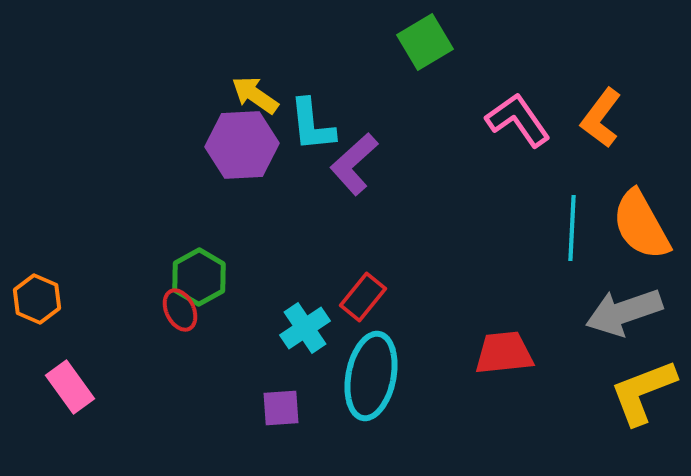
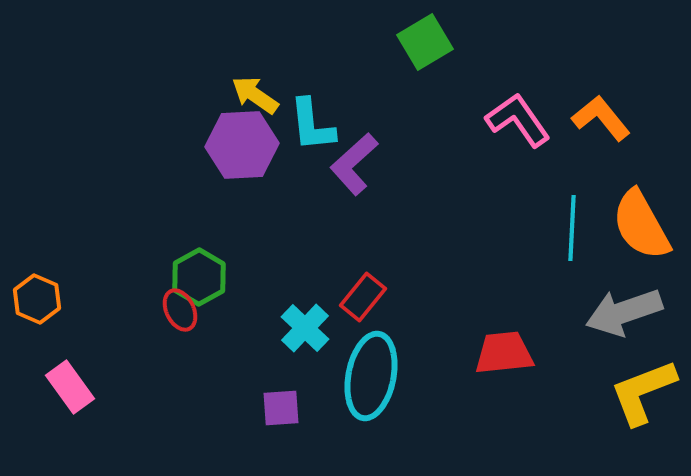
orange L-shape: rotated 104 degrees clockwise
cyan cross: rotated 12 degrees counterclockwise
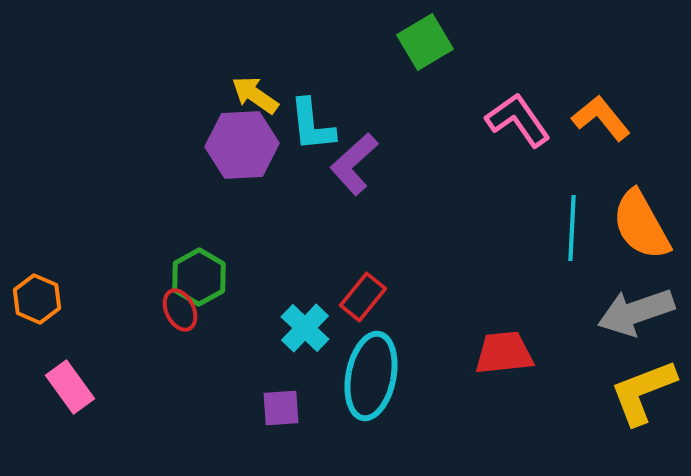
gray arrow: moved 12 px right
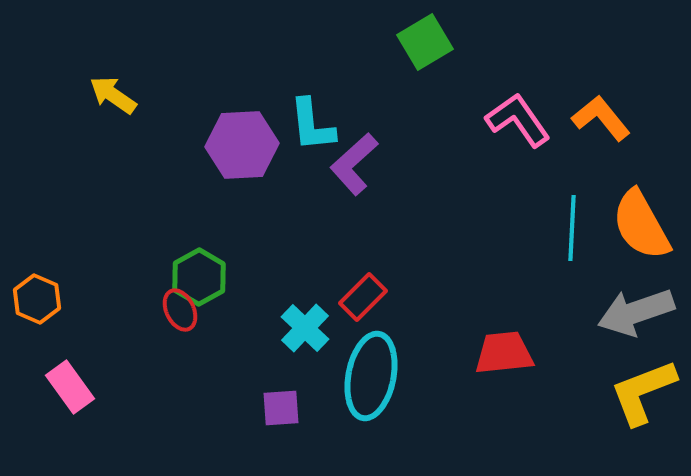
yellow arrow: moved 142 px left
red rectangle: rotated 6 degrees clockwise
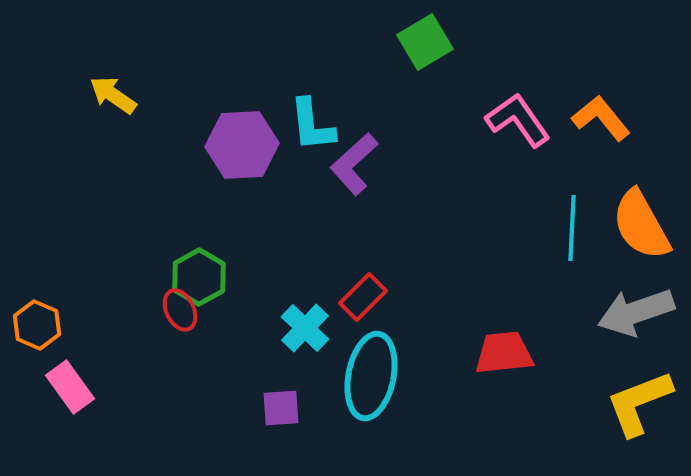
orange hexagon: moved 26 px down
yellow L-shape: moved 4 px left, 11 px down
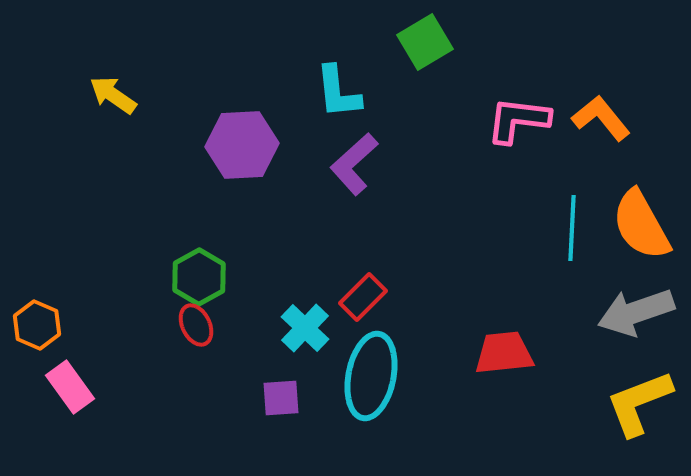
pink L-shape: rotated 48 degrees counterclockwise
cyan L-shape: moved 26 px right, 33 px up
red ellipse: moved 16 px right, 15 px down
purple square: moved 10 px up
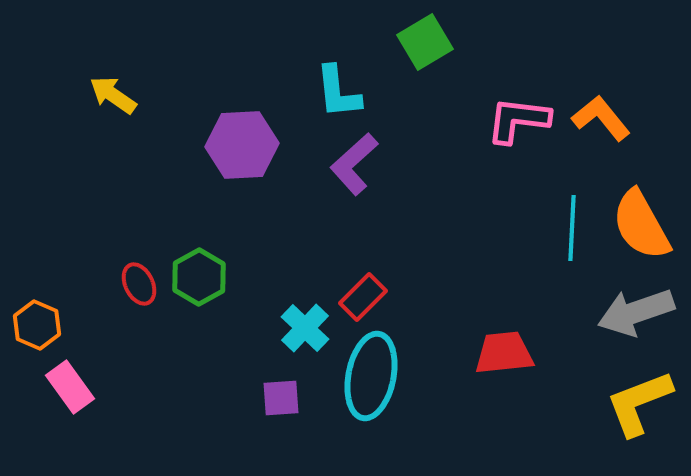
red ellipse: moved 57 px left, 41 px up
